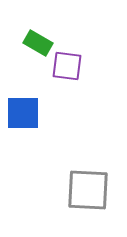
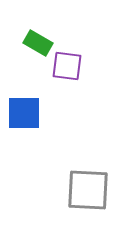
blue square: moved 1 px right
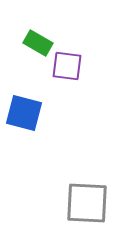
blue square: rotated 15 degrees clockwise
gray square: moved 1 px left, 13 px down
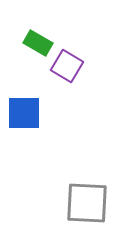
purple square: rotated 24 degrees clockwise
blue square: rotated 15 degrees counterclockwise
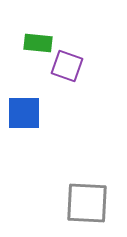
green rectangle: rotated 24 degrees counterclockwise
purple square: rotated 12 degrees counterclockwise
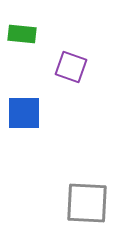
green rectangle: moved 16 px left, 9 px up
purple square: moved 4 px right, 1 px down
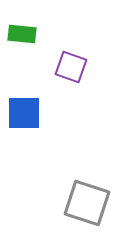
gray square: rotated 15 degrees clockwise
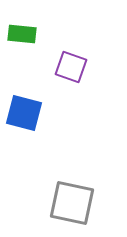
blue square: rotated 15 degrees clockwise
gray square: moved 15 px left; rotated 6 degrees counterclockwise
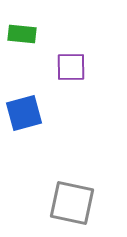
purple square: rotated 20 degrees counterclockwise
blue square: rotated 30 degrees counterclockwise
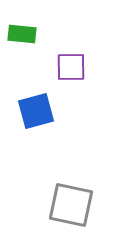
blue square: moved 12 px right, 2 px up
gray square: moved 1 px left, 2 px down
